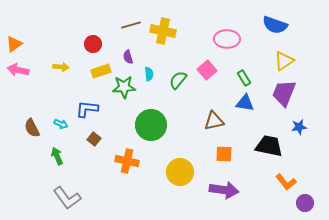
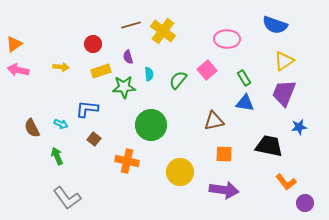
yellow cross: rotated 25 degrees clockwise
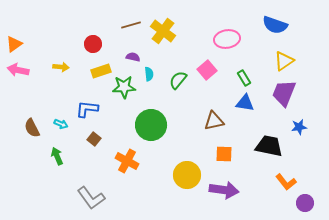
pink ellipse: rotated 10 degrees counterclockwise
purple semicircle: moved 5 px right; rotated 120 degrees clockwise
orange cross: rotated 15 degrees clockwise
yellow circle: moved 7 px right, 3 px down
gray L-shape: moved 24 px right
